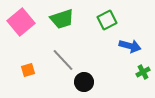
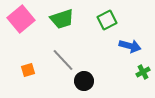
pink square: moved 3 px up
black circle: moved 1 px up
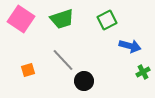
pink square: rotated 16 degrees counterclockwise
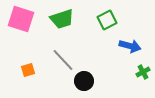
pink square: rotated 16 degrees counterclockwise
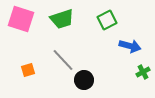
black circle: moved 1 px up
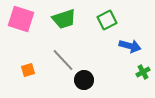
green trapezoid: moved 2 px right
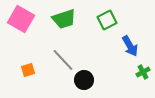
pink square: rotated 12 degrees clockwise
blue arrow: rotated 45 degrees clockwise
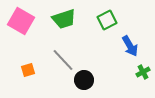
pink square: moved 2 px down
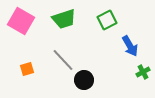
orange square: moved 1 px left, 1 px up
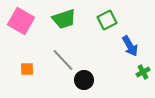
orange square: rotated 16 degrees clockwise
